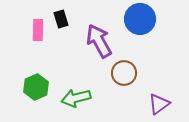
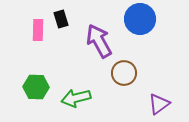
green hexagon: rotated 25 degrees clockwise
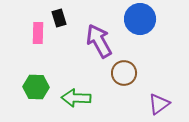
black rectangle: moved 2 px left, 1 px up
pink rectangle: moved 3 px down
green arrow: rotated 16 degrees clockwise
